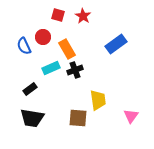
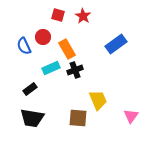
yellow trapezoid: rotated 15 degrees counterclockwise
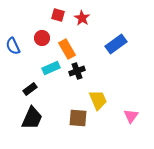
red star: moved 1 px left, 2 px down
red circle: moved 1 px left, 1 px down
blue semicircle: moved 11 px left
black cross: moved 2 px right, 1 px down
black trapezoid: rotated 75 degrees counterclockwise
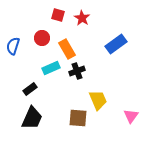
blue semicircle: rotated 42 degrees clockwise
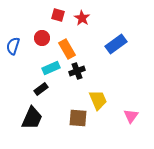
black rectangle: moved 11 px right
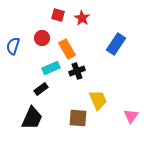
blue rectangle: rotated 20 degrees counterclockwise
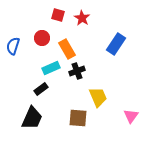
yellow trapezoid: moved 3 px up
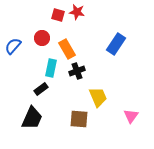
red star: moved 5 px left, 6 px up; rotated 21 degrees counterclockwise
blue semicircle: rotated 24 degrees clockwise
cyan rectangle: rotated 54 degrees counterclockwise
brown square: moved 1 px right, 1 px down
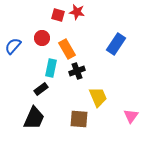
black trapezoid: moved 2 px right
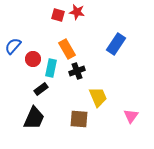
red circle: moved 9 px left, 21 px down
